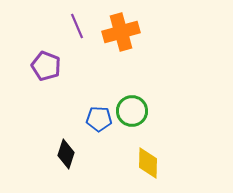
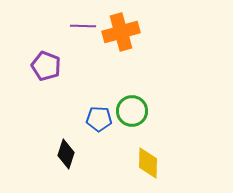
purple line: moved 6 px right; rotated 65 degrees counterclockwise
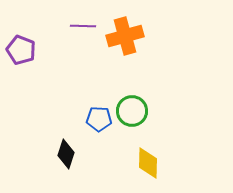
orange cross: moved 4 px right, 4 px down
purple pentagon: moved 25 px left, 16 px up
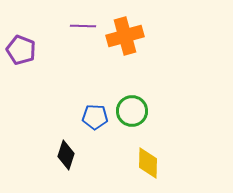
blue pentagon: moved 4 px left, 2 px up
black diamond: moved 1 px down
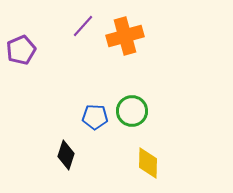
purple line: rotated 50 degrees counterclockwise
purple pentagon: rotated 28 degrees clockwise
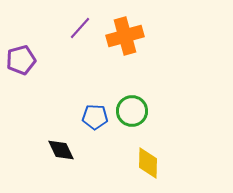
purple line: moved 3 px left, 2 px down
purple pentagon: moved 10 px down; rotated 8 degrees clockwise
black diamond: moved 5 px left, 5 px up; rotated 44 degrees counterclockwise
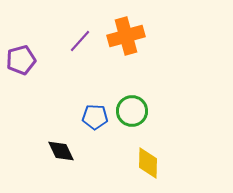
purple line: moved 13 px down
orange cross: moved 1 px right
black diamond: moved 1 px down
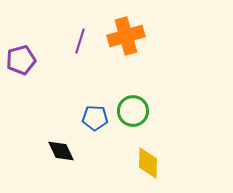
purple line: rotated 25 degrees counterclockwise
green circle: moved 1 px right
blue pentagon: moved 1 px down
